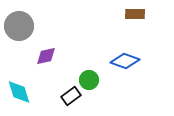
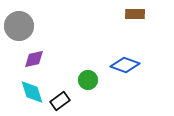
purple diamond: moved 12 px left, 3 px down
blue diamond: moved 4 px down
green circle: moved 1 px left
cyan diamond: moved 13 px right
black rectangle: moved 11 px left, 5 px down
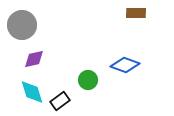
brown rectangle: moved 1 px right, 1 px up
gray circle: moved 3 px right, 1 px up
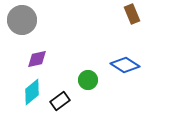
brown rectangle: moved 4 px left, 1 px down; rotated 66 degrees clockwise
gray circle: moved 5 px up
purple diamond: moved 3 px right
blue diamond: rotated 12 degrees clockwise
cyan diamond: rotated 68 degrees clockwise
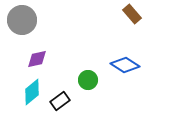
brown rectangle: rotated 18 degrees counterclockwise
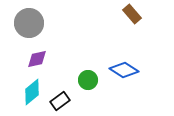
gray circle: moved 7 px right, 3 px down
blue diamond: moved 1 px left, 5 px down
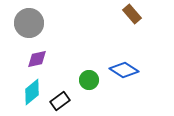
green circle: moved 1 px right
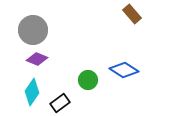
gray circle: moved 4 px right, 7 px down
purple diamond: rotated 35 degrees clockwise
green circle: moved 1 px left
cyan diamond: rotated 16 degrees counterclockwise
black rectangle: moved 2 px down
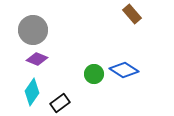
green circle: moved 6 px right, 6 px up
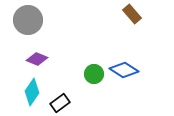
gray circle: moved 5 px left, 10 px up
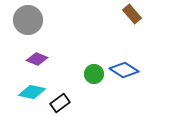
cyan diamond: rotated 68 degrees clockwise
